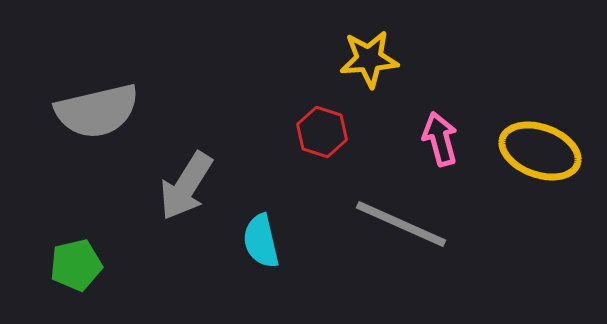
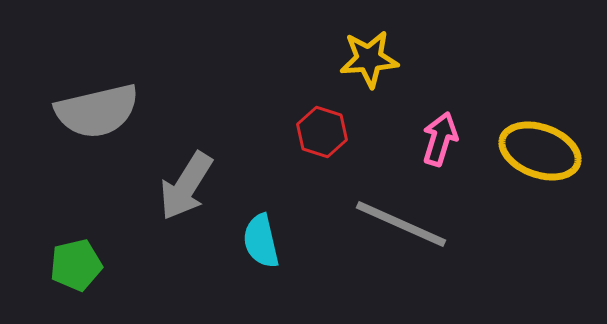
pink arrow: rotated 32 degrees clockwise
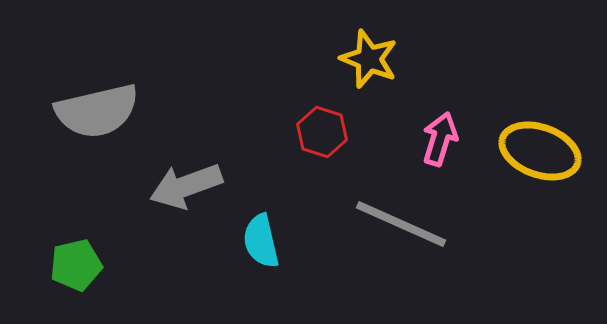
yellow star: rotated 26 degrees clockwise
gray arrow: rotated 38 degrees clockwise
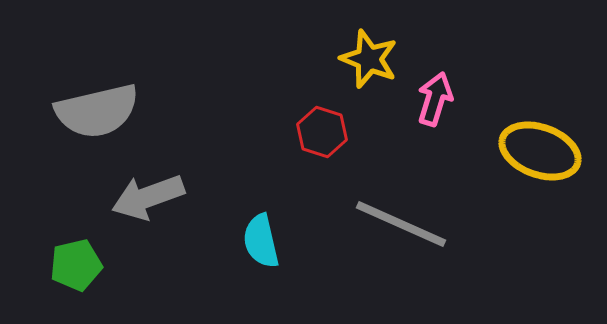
pink arrow: moved 5 px left, 40 px up
gray arrow: moved 38 px left, 11 px down
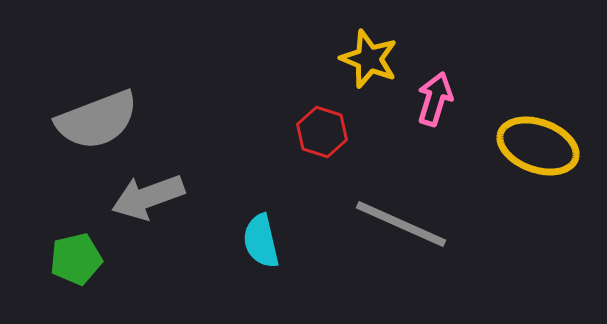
gray semicircle: moved 9 px down; rotated 8 degrees counterclockwise
yellow ellipse: moved 2 px left, 5 px up
green pentagon: moved 6 px up
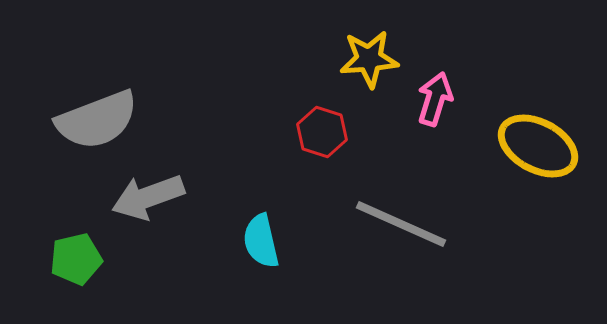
yellow star: rotated 26 degrees counterclockwise
yellow ellipse: rotated 8 degrees clockwise
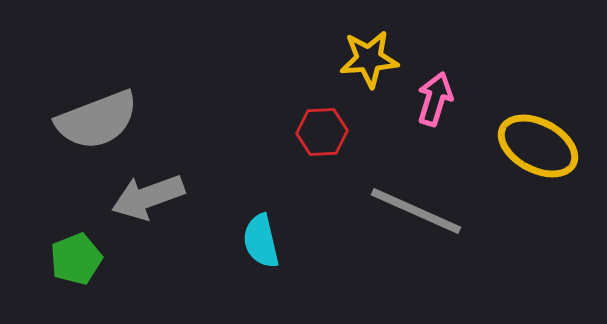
red hexagon: rotated 21 degrees counterclockwise
gray line: moved 15 px right, 13 px up
green pentagon: rotated 9 degrees counterclockwise
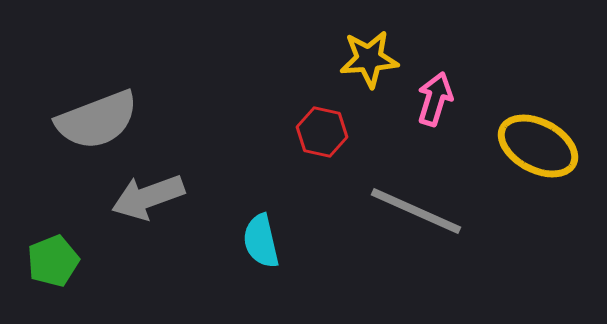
red hexagon: rotated 15 degrees clockwise
green pentagon: moved 23 px left, 2 px down
